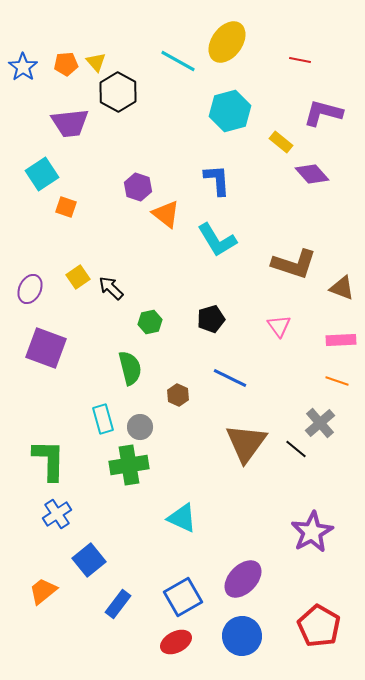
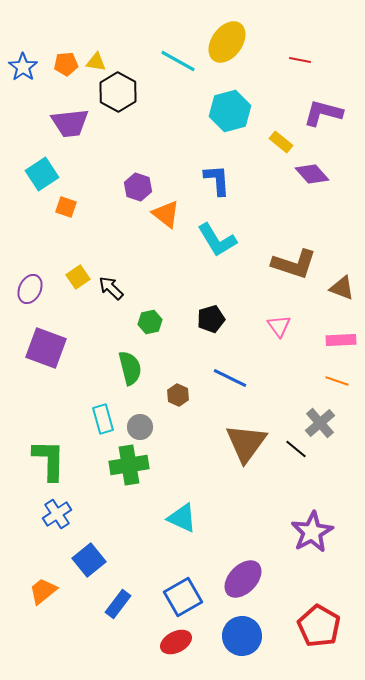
yellow triangle at (96, 62): rotated 40 degrees counterclockwise
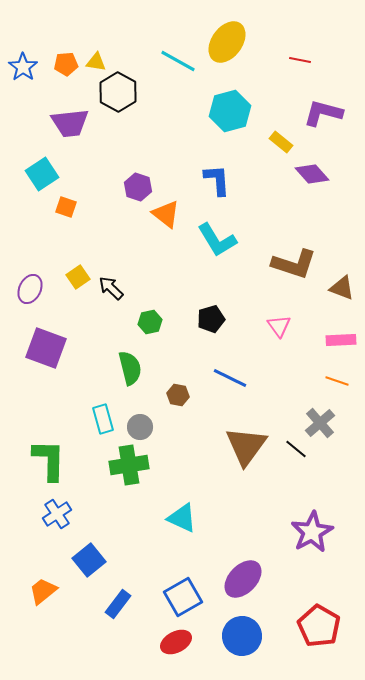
brown hexagon at (178, 395): rotated 15 degrees counterclockwise
brown triangle at (246, 443): moved 3 px down
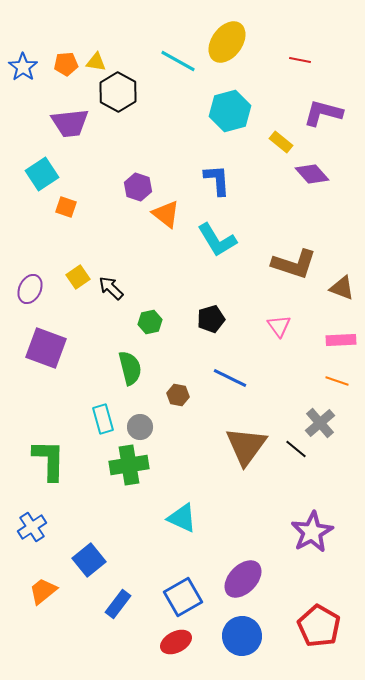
blue cross at (57, 514): moved 25 px left, 13 px down
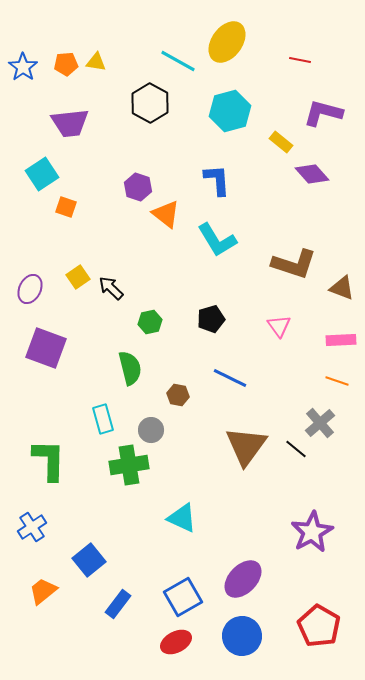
black hexagon at (118, 92): moved 32 px right, 11 px down
gray circle at (140, 427): moved 11 px right, 3 px down
